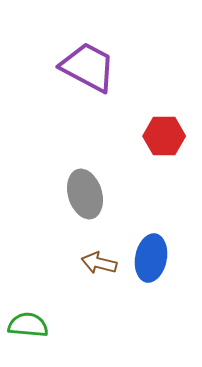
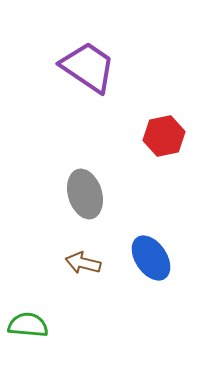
purple trapezoid: rotated 6 degrees clockwise
red hexagon: rotated 12 degrees counterclockwise
blue ellipse: rotated 45 degrees counterclockwise
brown arrow: moved 16 px left
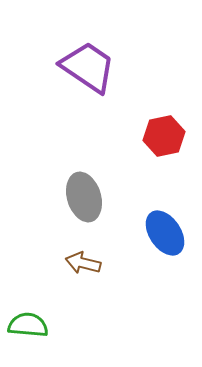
gray ellipse: moved 1 px left, 3 px down
blue ellipse: moved 14 px right, 25 px up
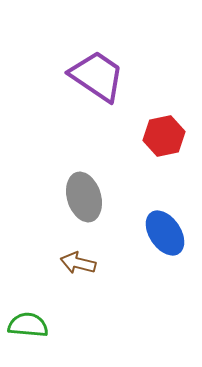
purple trapezoid: moved 9 px right, 9 px down
brown arrow: moved 5 px left
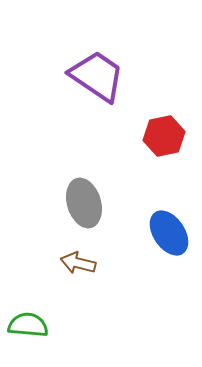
gray ellipse: moved 6 px down
blue ellipse: moved 4 px right
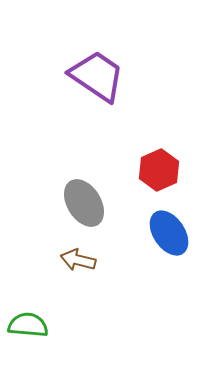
red hexagon: moved 5 px left, 34 px down; rotated 12 degrees counterclockwise
gray ellipse: rotated 15 degrees counterclockwise
brown arrow: moved 3 px up
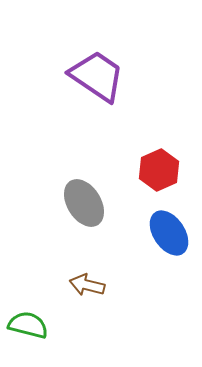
brown arrow: moved 9 px right, 25 px down
green semicircle: rotated 9 degrees clockwise
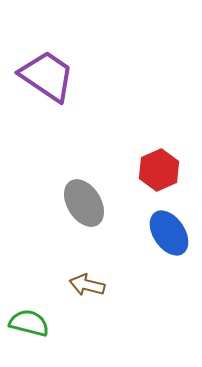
purple trapezoid: moved 50 px left
green semicircle: moved 1 px right, 2 px up
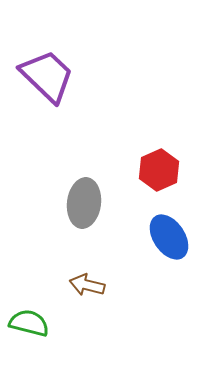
purple trapezoid: rotated 10 degrees clockwise
gray ellipse: rotated 39 degrees clockwise
blue ellipse: moved 4 px down
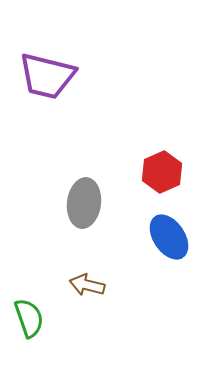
purple trapezoid: rotated 150 degrees clockwise
red hexagon: moved 3 px right, 2 px down
green semicircle: moved 5 px up; rotated 57 degrees clockwise
